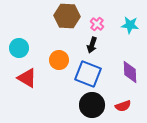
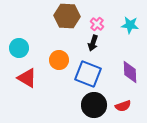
black arrow: moved 1 px right, 2 px up
black circle: moved 2 px right
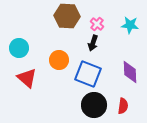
red triangle: rotated 10 degrees clockwise
red semicircle: rotated 63 degrees counterclockwise
